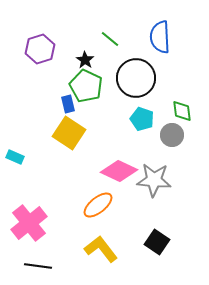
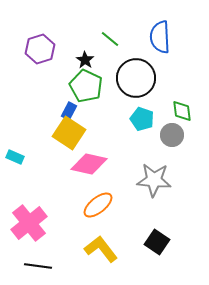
blue rectangle: moved 1 px right, 7 px down; rotated 42 degrees clockwise
pink diamond: moved 30 px left, 7 px up; rotated 12 degrees counterclockwise
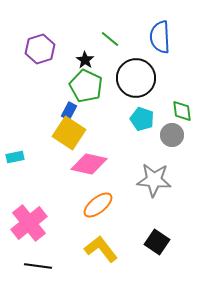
cyan rectangle: rotated 36 degrees counterclockwise
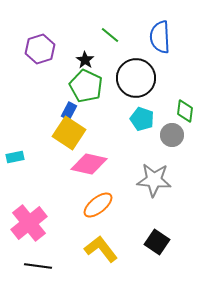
green line: moved 4 px up
green diamond: moved 3 px right; rotated 15 degrees clockwise
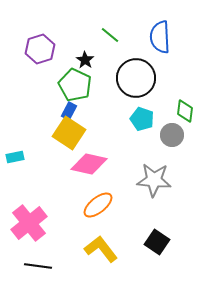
green pentagon: moved 11 px left, 1 px up
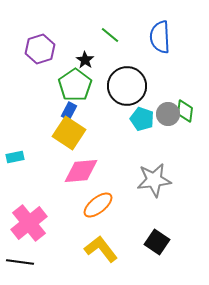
black circle: moved 9 px left, 8 px down
green pentagon: rotated 12 degrees clockwise
gray circle: moved 4 px left, 21 px up
pink diamond: moved 8 px left, 7 px down; rotated 18 degrees counterclockwise
gray star: rotated 12 degrees counterclockwise
black line: moved 18 px left, 4 px up
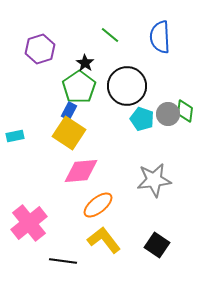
black star: moved 3 px down
green pentagon: moved 4 px right, 2 px down
cyan rectangle: moved 21 px up
black square: moved 3 px down
yellow L-shape: moved 3 px right, 9 px up
black line: moved 43 px right, 1 px up
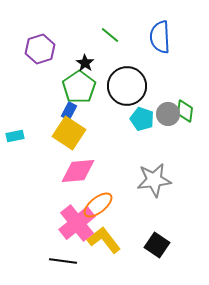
pink diamond: moved 3 px left
pink cross: moved 48 px right
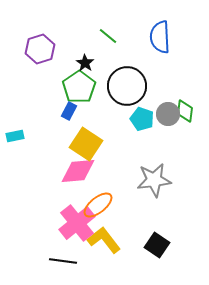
green line: moved 2 px left, 1 px down
yellow square: moved 17 px right, 11 px down
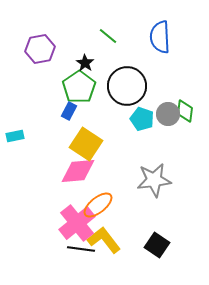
purple hexagon: rotated 8 degrees clockwise
black line: moved 18 px right, 12 px up
